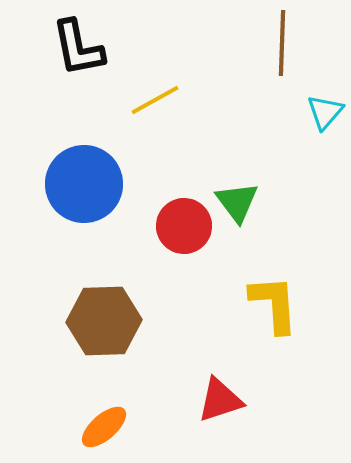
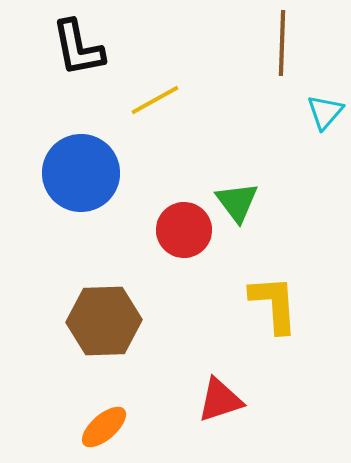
blue circle: moved 3 px left, 11 px up
red circle: moved 4 px down
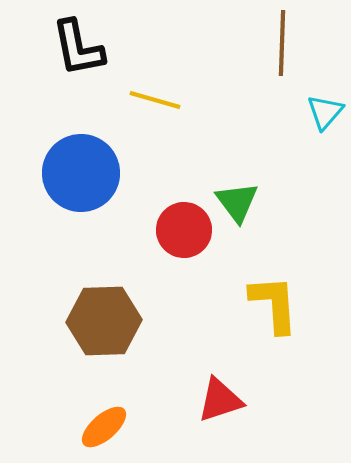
yellow line: rotated 45 degrees clockwise
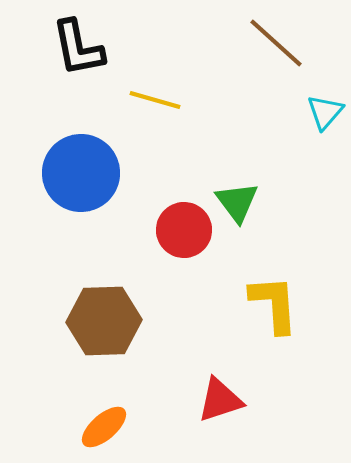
brown line: moved 6 px left; rotated 50 degrees counterclockwise
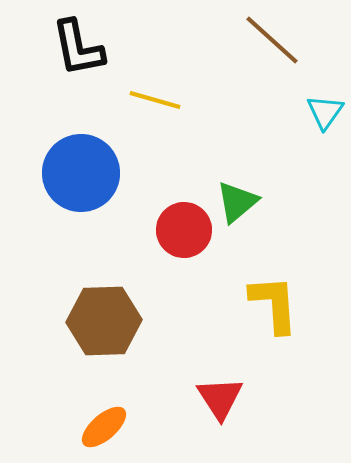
brown line: moved 4 px left, 3 px up
cyan triangle: rotated 6 degrees counterclockwise
green triangle: rotated 27 degrees clockwise
red triangle: moved 2 px up; rotated 45 degrees counterclockwise
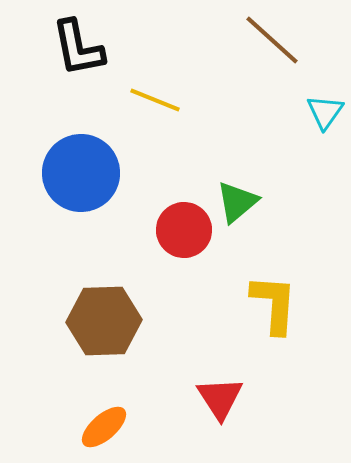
yellow line: rotated 6 degrees clockwise
yellow L-shape: rotated 8 degrees clockwise
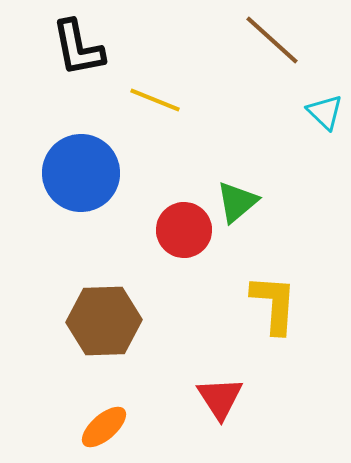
cyan triangle: rotated 21 degrees counterclockwise
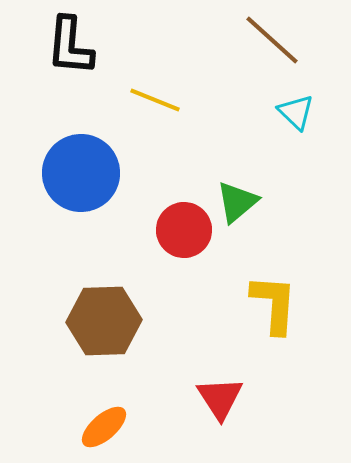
black L-shape: moved 8 px left, 2 px up; rotated 16 degrees clockwise
cyan triangle: moved 29 px left
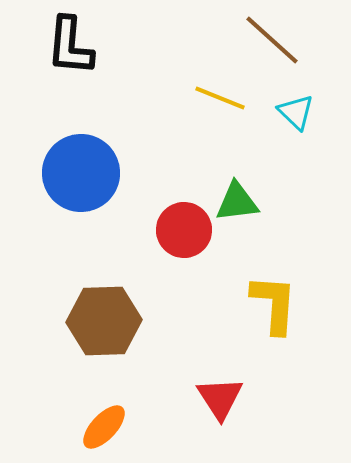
yellow line: moved 65 px right, 2 px up
green triangle: rotated 33 degrees clockwise
orange ellipse: rotated 6 degrees counterclockwise
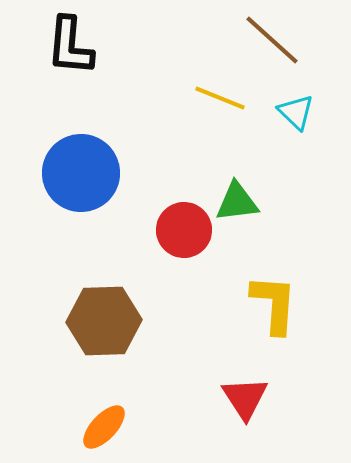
red triangle: moved 25 px right
